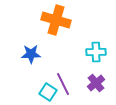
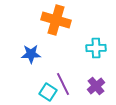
cyan cross: moved 4 px up
purple cross: moved 3 px down
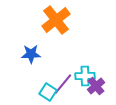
orange cross: rotated 36 degrees clockwise
cyan cross: moved 11 px left, 28 px down
purple line: rotated 65 degrees clockwise
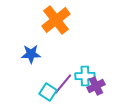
purple cross: rotated 12 degrees clockwise
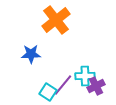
purple line: moved 1 px down
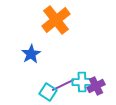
blue star: rotated 30 degrees counterclockwise
cyan cross: moved 3 px left, 6 px down
purple line: rotated 25 degrees clockwise
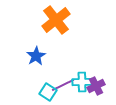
blue star: moved 5 px right, 2 px down
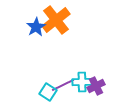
blue star: moved 29 px up
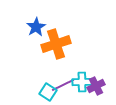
orange cross: moved 24 px down; rotated 20 degrees clockwise
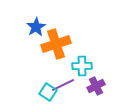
cyan cross: moved 16 px up
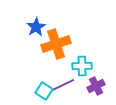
cyan square: moved 4 px left, 1 px up
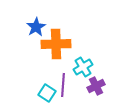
orange cross: rotated 16 degrees clockwise
cyan cross: moved 1 px right, 1 px down; rotated 30 degrees counterclockwise
purple line: rotated 60 degrees counterclockwise
cyan square: moved 3 px right, 2 px down
